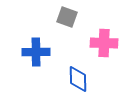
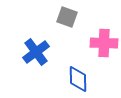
blue cross: rotated 36 degrees counterclockwise
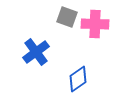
pink cross: moved 9 px left, 19 px up
blue diamond: rotated 56 degrees clockwise
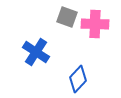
blue cross: rotated 20 degrees counterclockwise
blue diamond: rotated 12 degrees counterclockwise
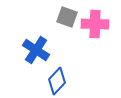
blue cross: moved 2 px up
blue diamond: moved 21 px left, 2 px down
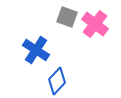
pink cross: rotated 36 degrees clockwise
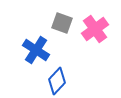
gray square: moved 5 px left, 6 px down
pink cross: moved 5 px down; rotated 16 degrees clockwise
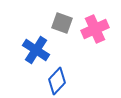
pink cross: rotated 12 degrees clockwise
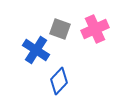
gray square: moved 2 px left, 6 px down
blue diamond: moved 2 px right
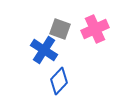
blue cross: moved 8 px right
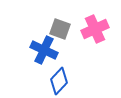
blue cross: rotated 8 degrees counterclockwise
